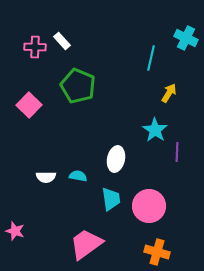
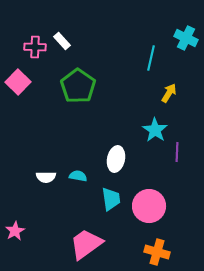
green pentagon: rotated 12 degrees clockwise
pink square: moved 11 px left, 23 px up
pink star: rotated 24 degrees clockwise
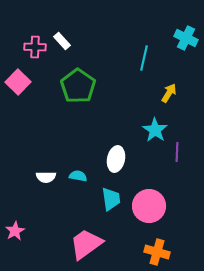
cyan line: moved 7 px left
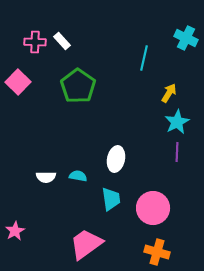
pink cross: moved 5 px up
cyan star: moved 22 px right, 8 px up; rotated 10 degrees clockwise
pink circle: moved 4 px right, 2 px down
